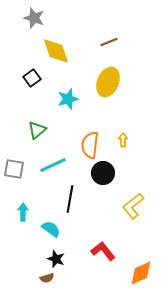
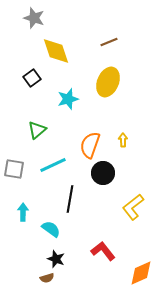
orange semicircle: rotated 12 degrees clockwise
yellow L-shape: moved 1 px down
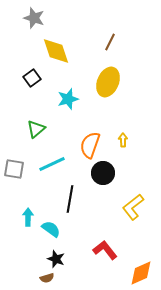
brown line: moved 1 px right; rotated 42 degrees counterclockwise
green triangle: moved 1 px left, 1 px up
cyan line: moved 1 px left, 1 px up
cyan arrow: moved 5 px right, 5 px down
red L-shape: moved 2 px right, 1 px up
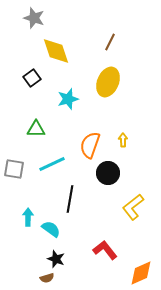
green triangle: rotated 42 degrees clockwise
black circle: moved 5 px right
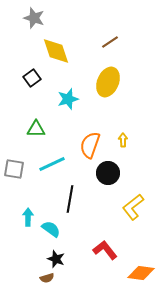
brown line: rotated 30 degrees clockwise
orange diamond: rotated 32 degrees clockwise
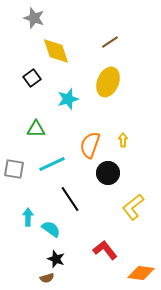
black line: rotated 44 degrees counterclockwise
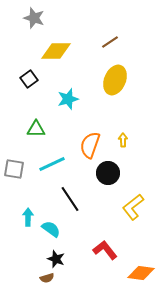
yellow diamond: rotated 72 degrees counterclockwise
black square: moved 3 px left, 1 px down
yellow ellipse: moved 7 px right, 2 px up
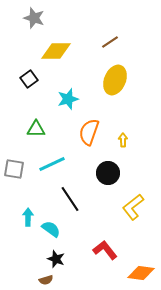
orange semicircle: moved 1 px left, 13 px up
brown semicircle: moved 1 px left, 2 px down
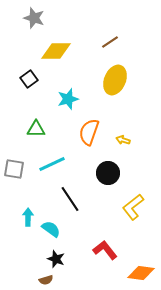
yellow arrow: rotated 72 degrees counterclockwise
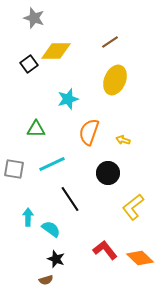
black square: moved 15 px up
orange diamond: moved 1 px left, 15 px up; rotated 36 degrees clockwise
